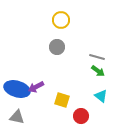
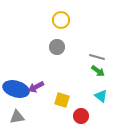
blue ellipse: moved 1 px left
gray triangle: rotated 21 degrees counterclockwise
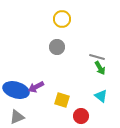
yellow circle: moved 1 px right, 1 px up
green arrow: moved 2 px right, 3 px up; rotated 24 degrees clockwise
blue ellipse: moved 1 px down
gray triangle: rotated 14 degrees counterclockwise
